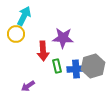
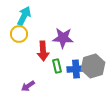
yellow circle: moved 3 px right
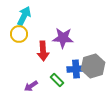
green rectangle: moved 14 px down; rotated 32 degrees counterclockwise
purple arrow: moved 3 px right
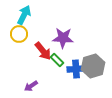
cyan arrow: moved 1 px up
red arrow: rotated 36 degrees counterclockwise
green rectangle: moved 20 px up
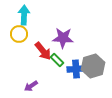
cyan arrow: rotated 24 degrees counterclockwise
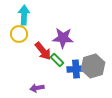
purple arrow: moved 6 px right, 2 px down; rotated 24 degrees clockwise
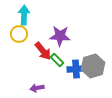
purple star: moved 3 px left, 2 px up
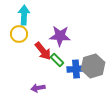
purple arrow: moved 1 px right
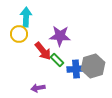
cyan arrow: moved 2 px right, 2 px down
